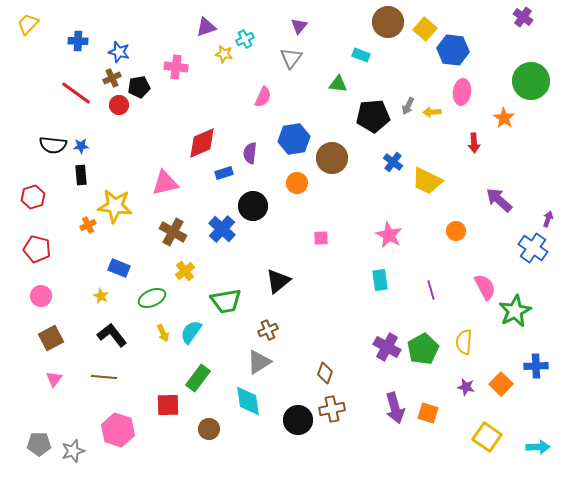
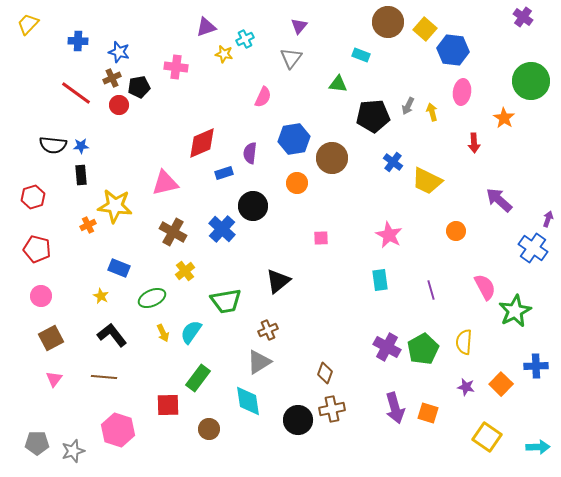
yellow arrow at (432, 112): rotated 78 degrees clockwise
gray pentagon at (39, 444): moved 2 px left, 1 px up
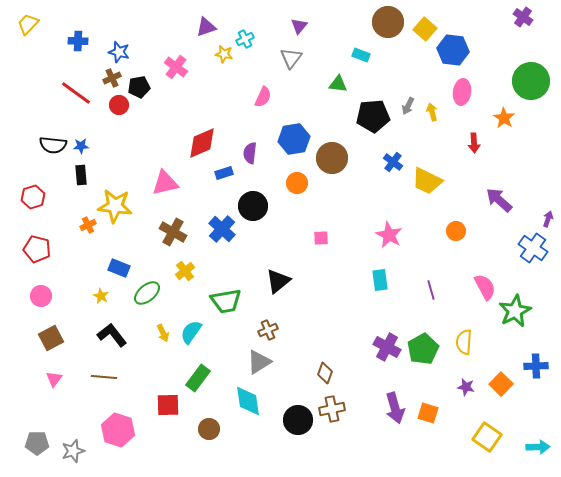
pink cross at (176, 67): rotated 30 degrees clockwise
green ellipse at (152, 298): moved 5 px left, 5 px up; rotated 16 degrees counterclockwise
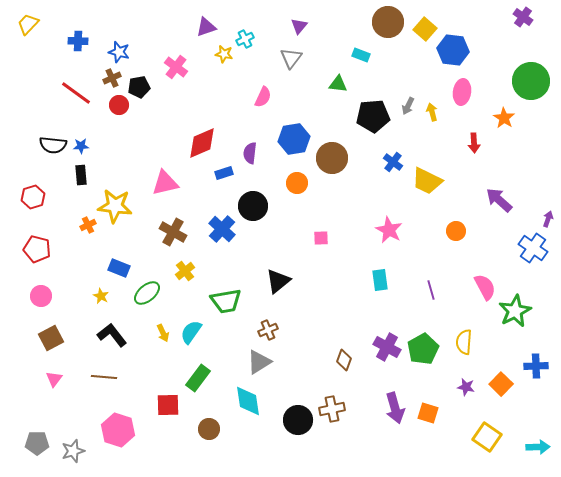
pink star at (389, 235): moved 5 px up
brown diamond at (325, 373): moved 19 px right, 13 px up
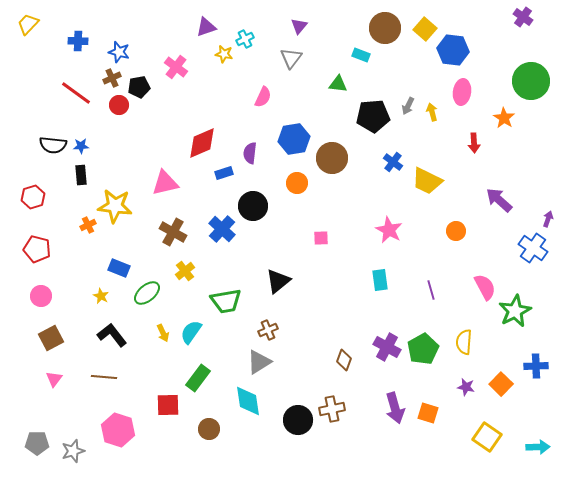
brown circle at (388, 22): moved 3 px left, 6 px down
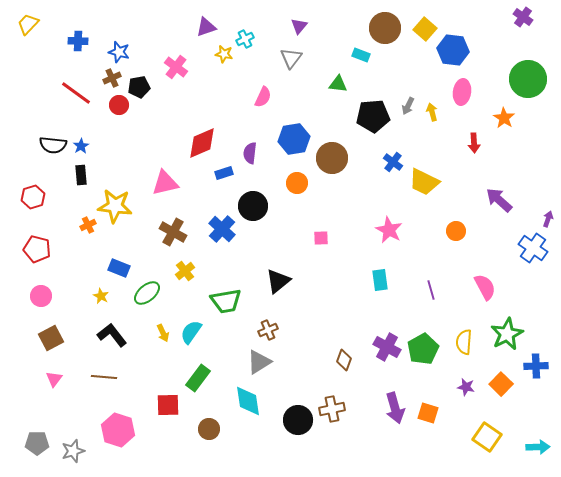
green circle at (531, 81): moved 3 px left, 2 px up
blue star at (81, 146): rotated 28 degrees counterclockwise
yellow trapezoid at (427, 181): moved 3 px left, 1 px down
green star at (515, 311): moved 8 px left, 23 px down
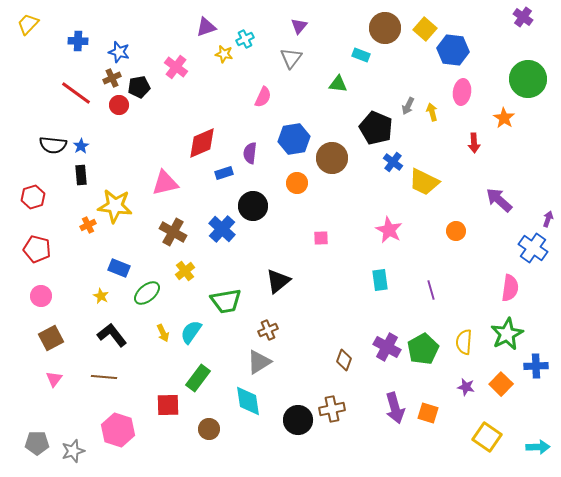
black pentagon at (373, 116): moved 3 px right, 12 px down; rotated 28 degrees clockwise
pink semicircle at (485, 287): moved 25 px right, 1 px down; rotated 36 degrees clockwise
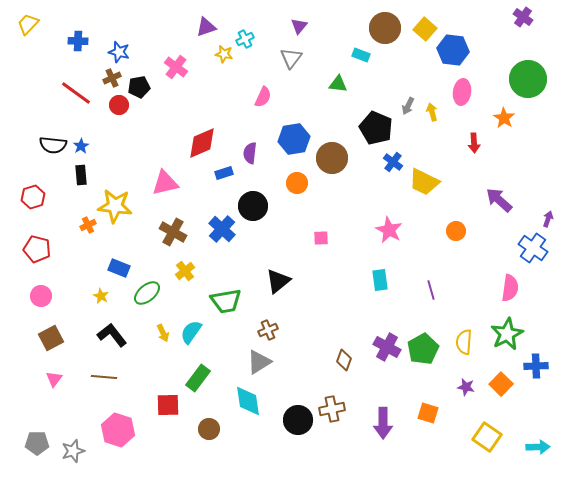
purple arrow at (395, 408): moved 12 px left, 15 px down; rotated 16 degrees clockwise
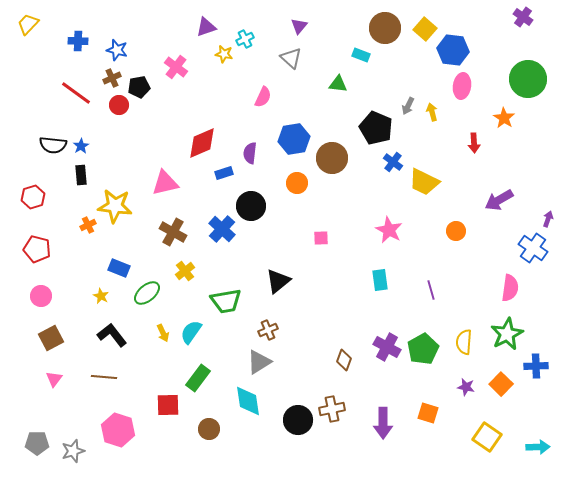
blue star at (119, 52): moved 2 px left, 2 px up
gray triangle at (291, 58): rotated 25 degrees counterclockwise
pink ellipse at (462, 92): moved 6 px up
purple arrow at (499, 200): rotated 72 degrees counterclockwise
black circle at (253, 206): moved 2 px left
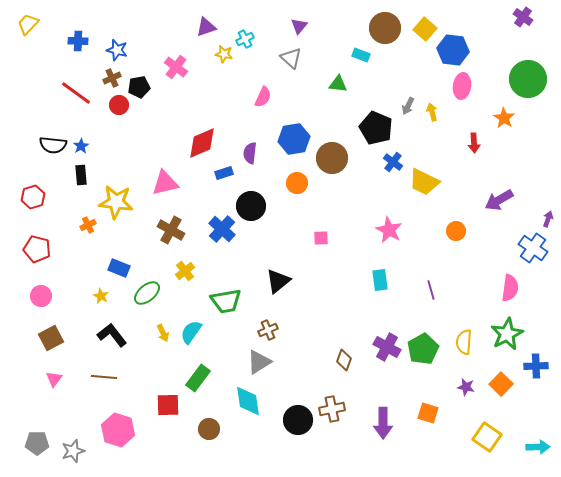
yellow star at (115, 206): moved 1 px right, 4 px up
brown cross at (173, 232): moved 2 px left, 2 px up
